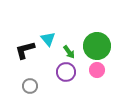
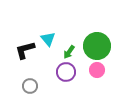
green arrow: rotated 72 degrees clockwise
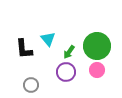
black L-shape: moved 1 px left, 1 px up; rotated 80 degrees counterclockwise
gray circle: moved 1 px right, 1 px up
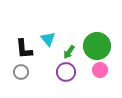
pink circle: moved 3 px right
gray circle: moved 10 px left, 13 px up
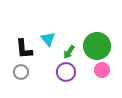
pink circle: moved 2 px right
